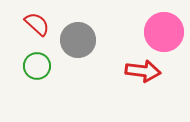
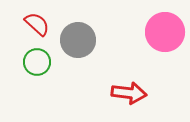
pink circle: moved 1 px right
green circle: moved 4 px up
red arrow: moved 14 px left, 22 px down
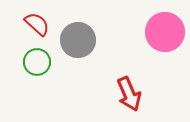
red arrow: moved 1 px down; rotated 60 degrees clockwise
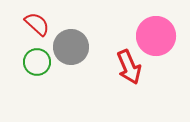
pink circle: moved 9 px left, 4 px down
gray circle: moved 7 px left, 7 px down
red arrow: moved 27 px up
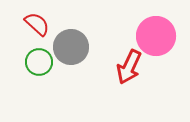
green circle: moved 2 px right
red arrow: rotated 48 degrees clockwise
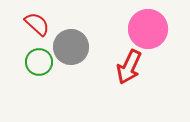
pink circle: moved 8 px left, 7 px up
